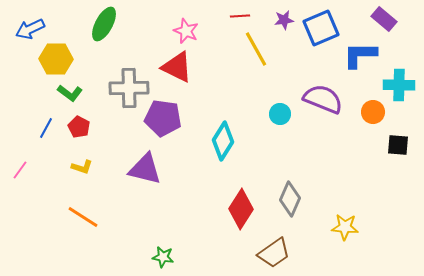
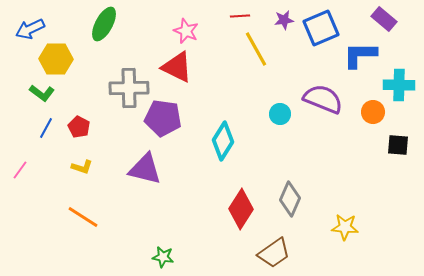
green L-shape: moved 28 px left
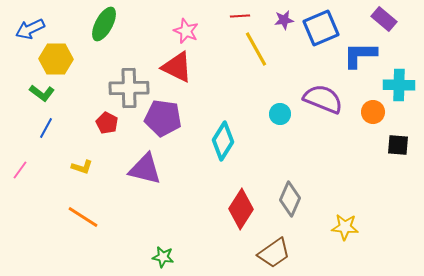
red pentagon: moved 28 px right, 4 px up
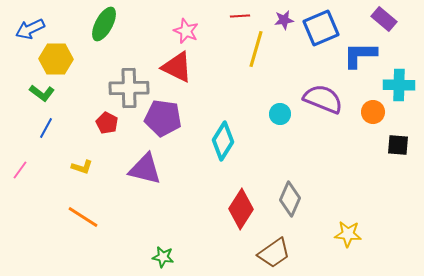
yellow line: rotated 45 degrees clockwise
yellow star: moved 3 px right, 7 px down
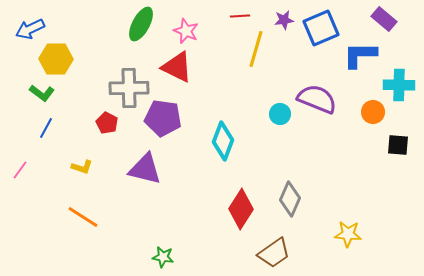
green ellipse: moved 37 px right
purple semicircle: moved 6 px left
cyan diamond: rotated 12 degrees counterclockwise
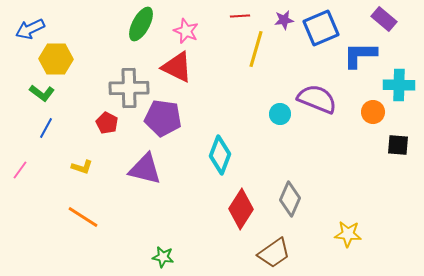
cyan diamond: moved 3 px left, 14 px down
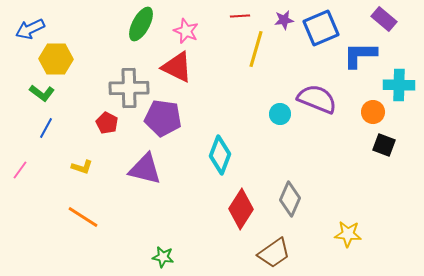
black square: moved 14 px left; rotated 15 degrees clockwise
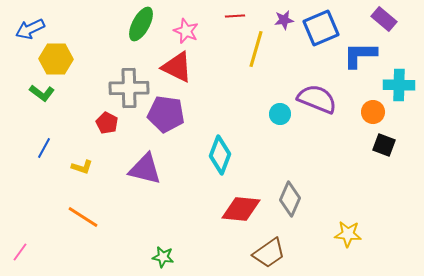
red line: moved 5 px left
purple pentagon: moved 3 px right, 4 px up
blue line: moved 2 px left, 20 px down
pink line: moved 82 px down
red diamond: rotated 63 degrees clockwise
brown trapezoid: moved 5 px left
